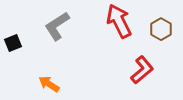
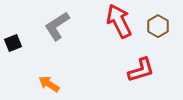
brown hexagon: moved 3 px left, 3 px up
red L-shape: moved 1 px left; rotated 24 degrees clockwise
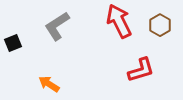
brown hexagon: moved 2 px right, 1 px up
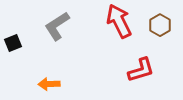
orange arrow: rotated 35 degrees counterclockwise
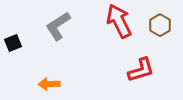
gray L-shape: moved 1 px right
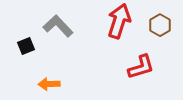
red arrow: rotated 44 degrees clockwise
gray L-shape: rotated 80 degrees clockwise
black square: moved 13 px right, 3 px down
red L-shape: moved 3 px up
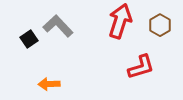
red arrow: moved 1 px right
black square: moved 3 px right, 7 px up; rotated 12 degrees counterclockwise
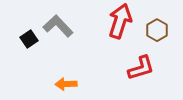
brown hexagon: moved 3 px left, 5 px down
red L-shape: moved 1 px down
orange arrow: moved 17 px right
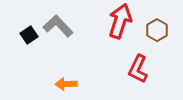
black square: moved 4 px up
red L-shape: moved 3 px left, 1 px down; rotated 132 degrees clockwise
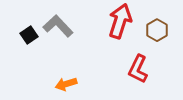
orange arrow: rotated 15 degrees counterclockwise
